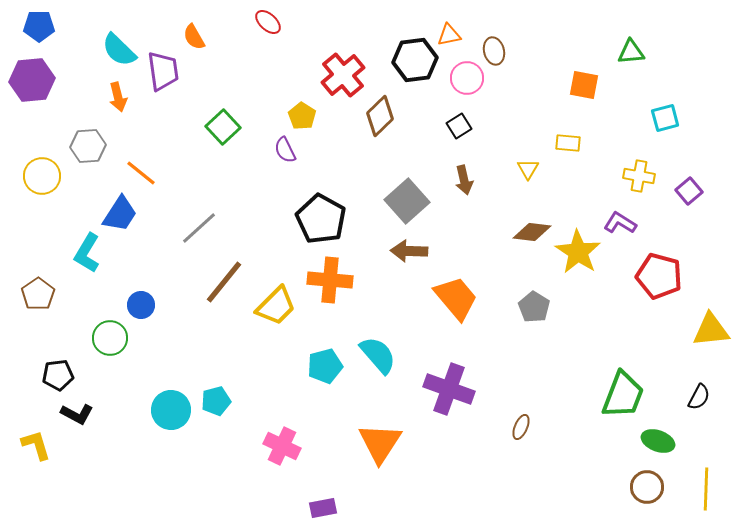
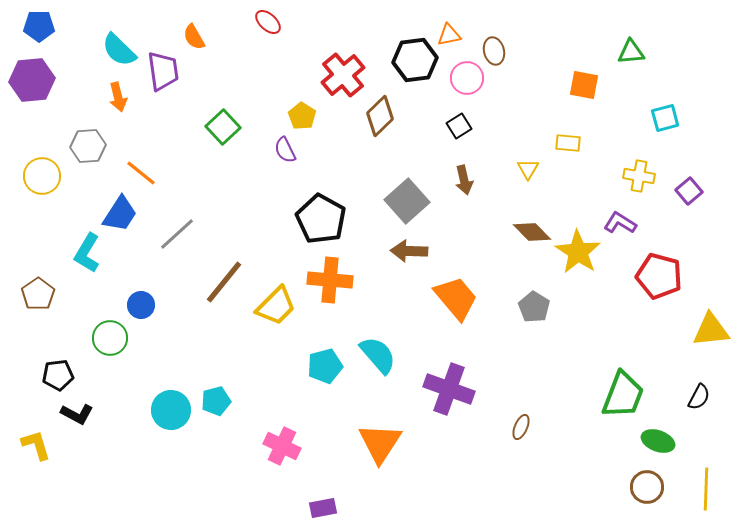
gray line at (199, 228): moved 22 px left, 6 px down
brown diamond at (532, 232): rotated 39 degrees clockwise
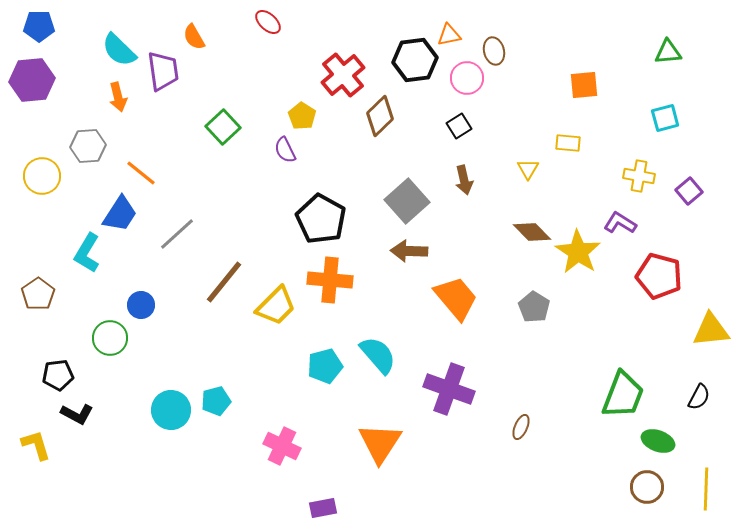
green triangle at (631, 52): moved 37 px right
orange square at (584, 85): rotated 16 degrees counterclockwise
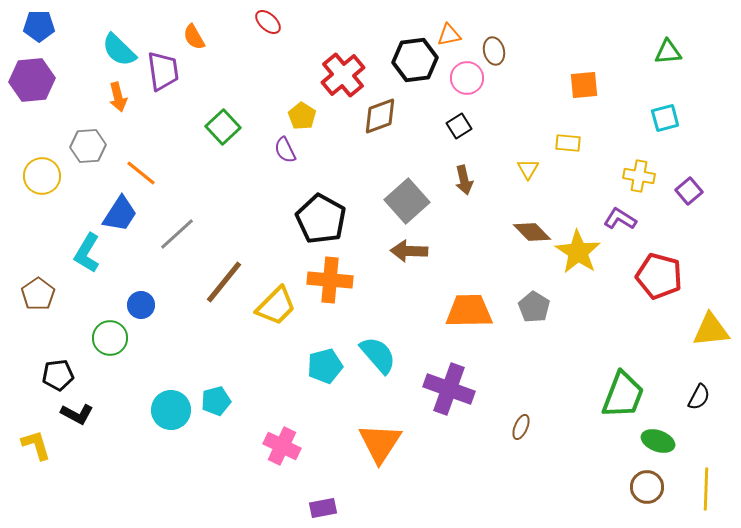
brown diamond at (380, 116): rotated 24 degrees clockwise
purple L-shape at (620, 223): moved 4 px up
orange trapezoid at (456, 298): moved 13 px right, 13 px down; rotated 51 degrees counterclockwise
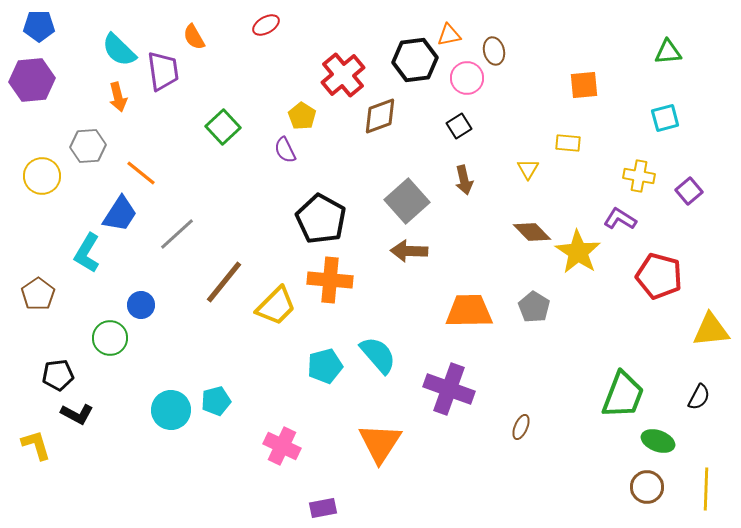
red ellipse at (268, 22): moved 2 px left, 3 px down; rotated 72 degrees counterclockwise
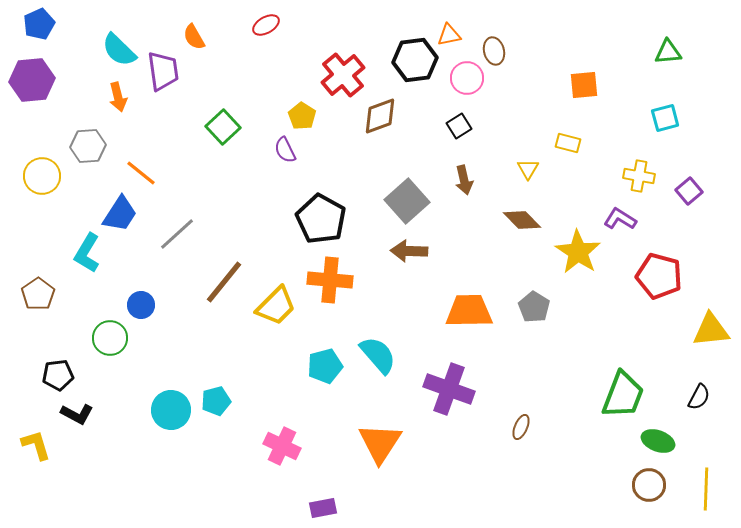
blue pentagon at (39, 26): moved 2 px up; rotated 24 degrees counterclockwise
yellow rectangle at (568, 143): rotated 10 degrees clockwise
brown diamond at (532, 232): moved 10 px left, 12 px up
brown circle at (647, 487): moved 2 px right, 2 px up
